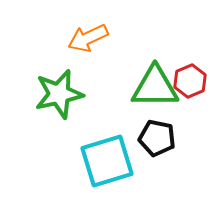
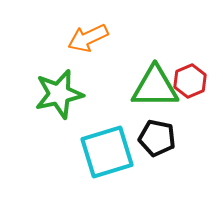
cyan square: moved 9 px up
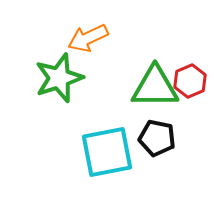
green star: moved 16 px up; rotated 6 degrees counterclockwise
cyan square: rotated 6 degrees clockwise
